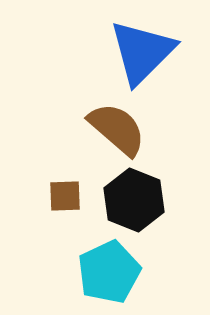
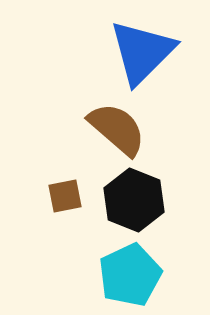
brown square: rotated 9 degrees counterclockwise
cyan pentagon: moved 21 px right, 3 px down
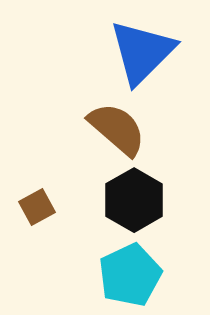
brown square: moved 28 px left, 11 px down; rotated 18 degrees counterclockwise
black hexagon: rotated 8 degrees clockwise
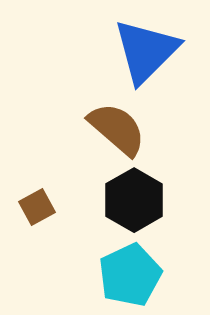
blue triangle: moved 4 px right, 1 px up
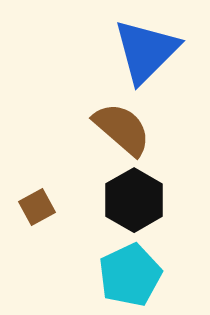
brown semicircle: moved 5 px right
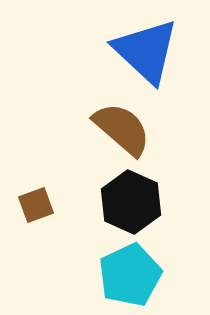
blue triangle: rotated 32 degrees counterclockwise
black hexagon: moved 3 px left, 2 px down; rotated 6 degrees counterclockwise
brown square: moved 1 px left, 2 px up; rotated 9 degrees clockwise
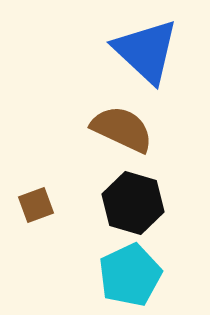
brown semicircle: rotated 16 degrees counterclockwise
black hexagon: moved 2 px right, 1 px down; rotated 8 degrees counterclockwise
